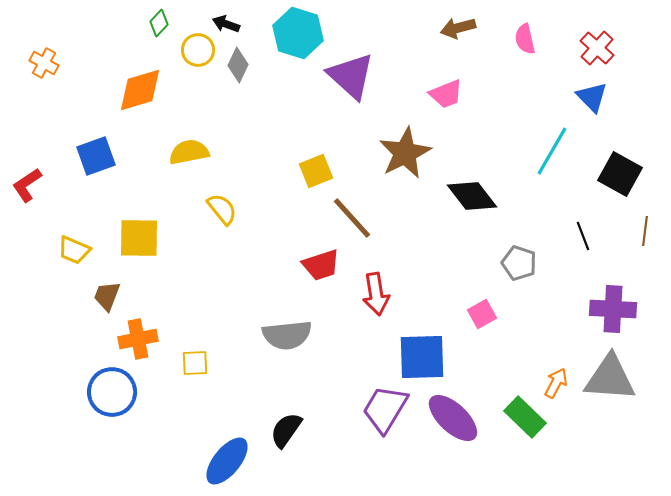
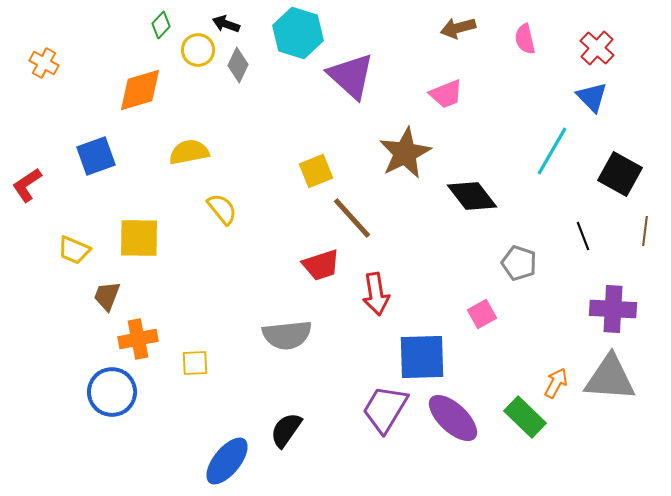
green diamond at (159, 23): moved 2 px right, 2 px down
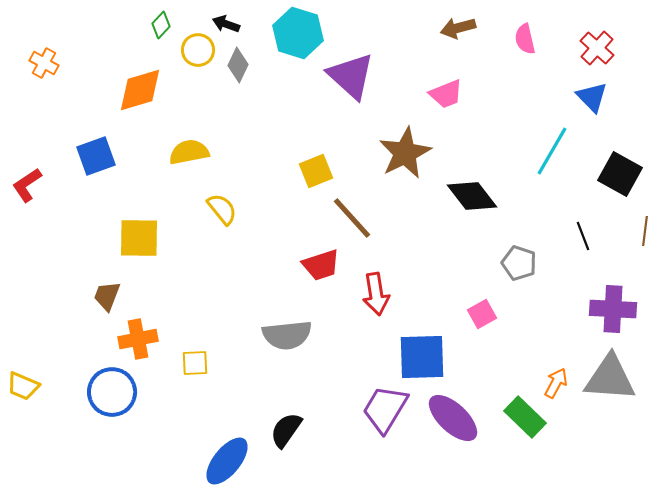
yellow trapezoid at (74, 250): moved 51 px left, 136 px down
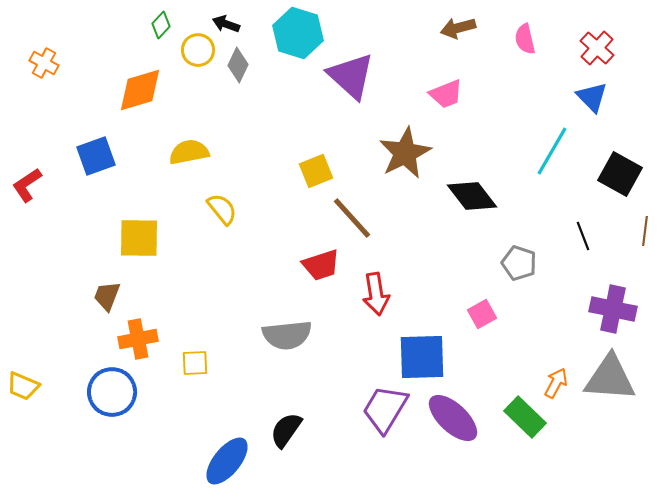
purple cross at (613, 309): rotated 9 degrees clockwise
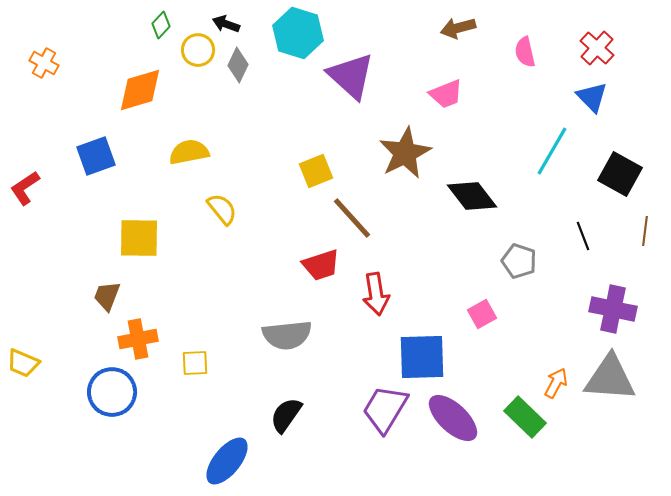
pink semicircle at (525, 39): moved 13 px down
red L-shape at (27, 185): moved 2 px left, 3 px down
gray pentagon at (519, 263): moved 2 px up
yellow trapezoid at (23, 386): moved 23 px up
black semicircle at (286, 430): moved 15 px up
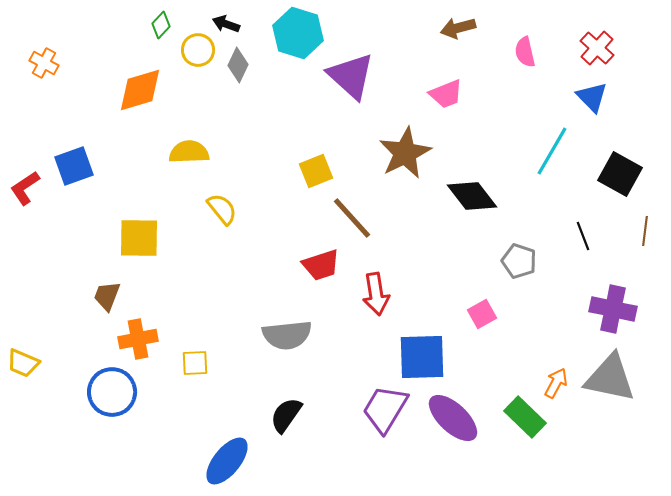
yellow semicircle at (189, 152): rotated 9 degrees clockwise
blue square at (96, 156): moved 22 px left, 10 px down
gray triangle at (610, 378): rotated 8 degrees clockwise
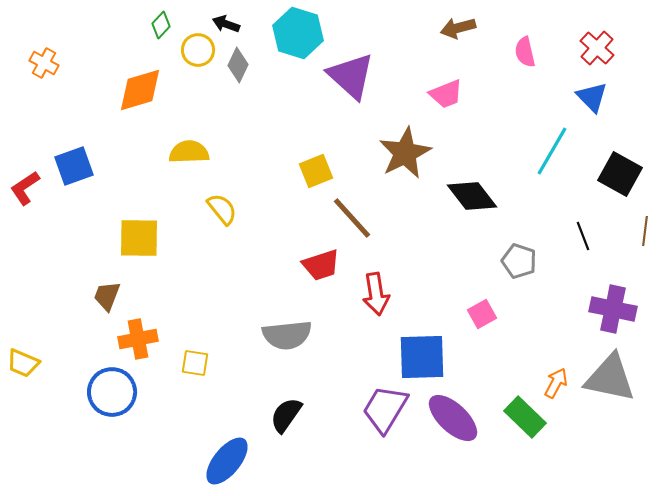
yellow square at (195, 363): rotated 12 degrees clockwise
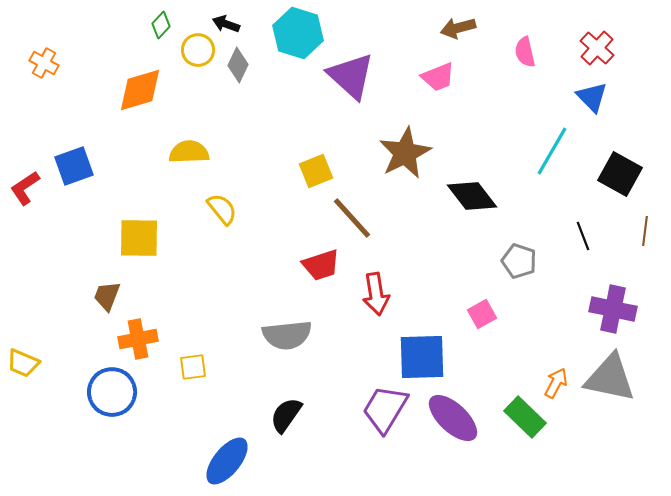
pink trapezoid at (446, 94): moved 8 px left, 17 px up
yellow square at (195, 363): moved 2 px left, 4 px down; rotated 16 degrees counterclockwise
